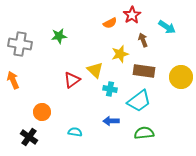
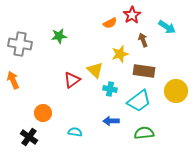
yellow circle: moved 5 px left, 14 px down
orange circle: moved 1 px right, 1 px down
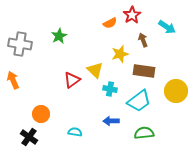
green star: rotated 21 degrees counterclockwise
orange circle: moved 2 px left, 1 px down
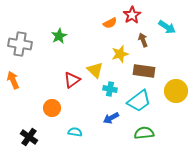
orange circle: moved 11 px right, 6 px up
blue arrow: moved 3 px up; rotated 28 degrees counterclockwise
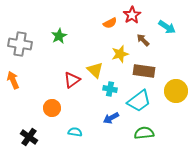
brown arrow: rotated 24 degrees counterclockwise
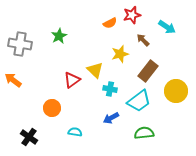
red star: rotated 18 degrees clockwise
brown rectangle: moved 4 px right; rotated 60 degrees counterclockwise
orange arrow: rotated 30 degrees counterclockwise
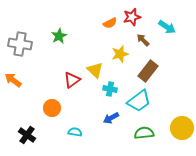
red star: moved 2 px down
yellow circle: moved 6 px right, 37 px down
black cross: moved 2 px left, 2 px up
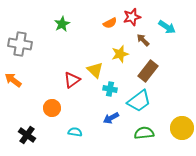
green star: moved 3 px right, 12 px up
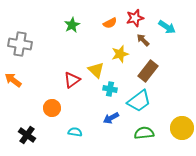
red star: moved 3 px right, 1 px down
green star: moved 10 px right, 1 px down
yellow triangle: moved 1 px right
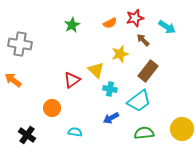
yellow circle: moved 1 px down
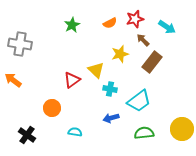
red star: moved 1 px down
brown rectangle: moved 4 px right, 9 px up
blue arrow: rotated 14 degrees clockwise
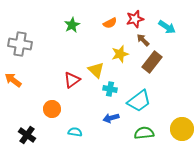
orange circle: moved 1 px down
